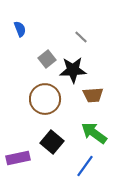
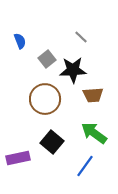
blue semicircle: moved 12 px down
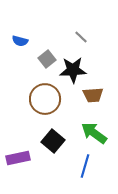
blue semicircle: rotated 126 degrees clockwise
black square: moved 1 px right, 1 px up
blue line: rotated 20 degrees counterclockwise
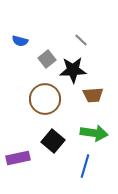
gray line: moved 3 px down
green arrow: rotated 152 degrees clockwise
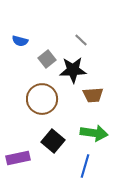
brown circle: moved 3 px left
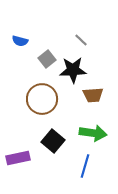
green arrow: moved 1 px left
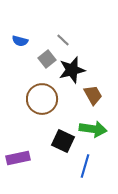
gray line: moved 18 px left
black star: moved 1 px left; rotated 12 degrees counterclockwise
brown trapezoid: rotated 115 degrees counterclockwise
green arrow: moved 4 px up
black square: moved 10 px right; rotated 15 degrees counterclockwise
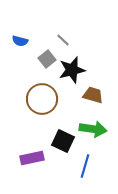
brown trapezoid: rotated 45 degrees counterclockwise
purple rectangle: moved 14 px right
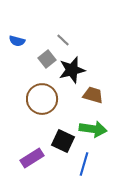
blue semicircle: moved 3 px left
purple rectangle: rotated 20 degrees counterclockwise
blue line: moved 1 px left, 2 px up
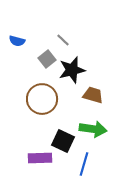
purple rectangle: moved 8 px right; rotated 30 degrees clockwise
